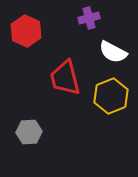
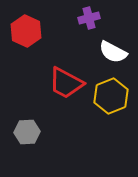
red trapezoid: moved 1 px right, 5 px down; rotated 48 degrees counterclockwise
gray hexagon: moved 2 px left
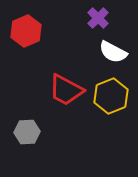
purple cross: moved 9 px right; rotated 30 degrees counterclockwise
red hexagon: rotated 12 degrees clockwise
red trapezoid: moved 7 px down
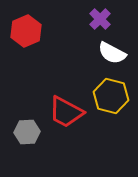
purple cross: moved 2 px right, 1 px down
white semicircle: moved 1 px left, 1 px down
red trapezoid: moved 22 px down
yellow hexagon: rotated 24 degrees counterclockwise
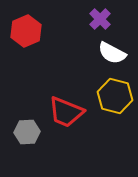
yellow hexagon: moved 4 px right
red trapezoid: rotated 6 degrees counterclockwise
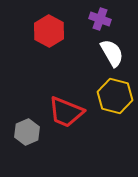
purple cross: rotated 25 degrees counterclockwise
red hexagon: moved 23 px right; rotated 8 degrees counterclockwise
white semicircle: rotated 148 degrees counterclockwise
gray hexagon: rotated 20 degrees counterclockwise
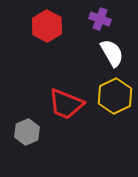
red hexagon: moved 2 px left, 5 px up
yellow hexagon: rotated 20 degrees clockwise
red trapezoid: moved 8 px up
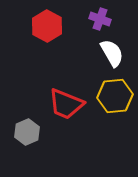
yellow hexagon: rotated 20 degrees clockwise
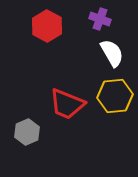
red trapezoid: moved 1 px right
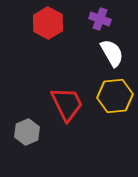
red hexagon: moved 1 px right, 3 px up
red trapezoid: rotated 138 degrees counterclockwise
